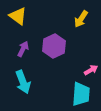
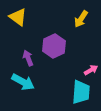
yellow triangle: moved 1 px down
purple arrow: moved 5 px right, 9 px down; rotated 49 degrees counterclockwise
cyan arrow: rotated 40 degrees counterclockwise
cyan trapezoid: moved 2 px up
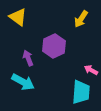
pink arrow: rotated 120 degrees counterclockwise
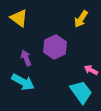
yellow triangle: moved 1 px right, 1 px down
purple hexagon: moved 1 px right, 1 px down
purple arrow: moved 2 px left
cyan trapezoid: rotated 40 degrees counterclockwise
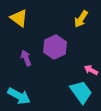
cyan arrow: moved 4 px left, 14 px down
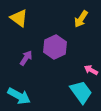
purple arrow: rotated 56 degrees clockwise
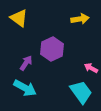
yellow arrow: moved 1 px left; rotated 132 degrees counterclockwise
purple hexagon: moved 3 px left, 2 px down
purple arrow: moved 5 px down
pink arrow: moved 2 px up
cyan arrow: moved 6 px right, 8 px up
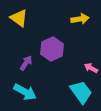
cyan arrow: moved 4 px down
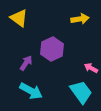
cyan arrow: moved 6 px right, 1 px up
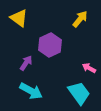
yellow arrow: rotated 42 degrees counterclockwise
purple hexagon: moved 2 px left, 4 px up
pink arrow: moved 2 px left
cyan trapezoid: moved 2 px left, 1 px down
